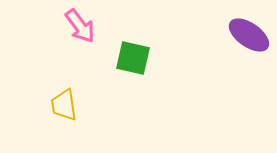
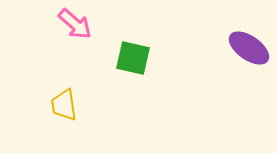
pink arrow: moved 5 px left, 2 px up; rotated 12 degrees counterclockwise
purple ellipse: moved 13 px down
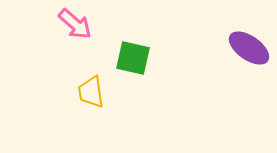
yellow trapezoid: moved 27 px right, 13 px up
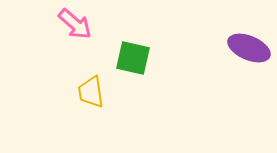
purple ellipse: rotated 12 degrees counterclockwise
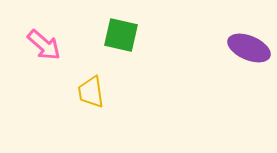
pink arrow: moved 31 px left, 21 px down
green square: moved 12 px left, 23 px up
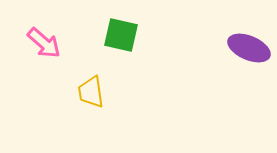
pink arrow: moved 2 px up
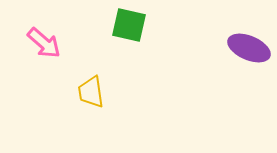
green square: moved 8 px right, 10 px up
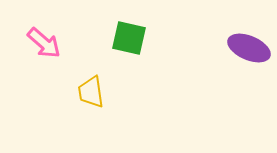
green square: moved 13 px down
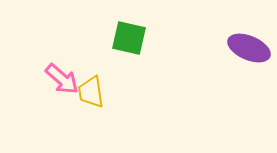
pink arrow: moved 18 px right, 36 px down
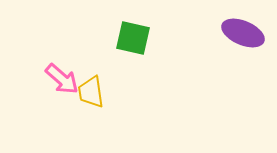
green square: moved 4 px right
purple ellipse: moved 6 px left, 15 px up
